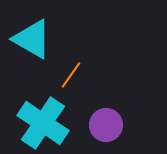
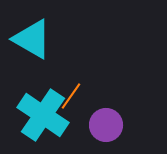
orange line: moved 21 px down
cyan cross: moved 8 px up
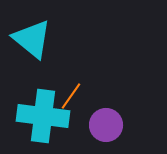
cyan triangle: rotated 9 degrees clockwise
cyan cross: moved 1 px down; rotated 27 degrees counterclockwise
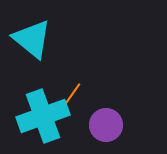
cyan cross: rotated 27 degrees counterclockwise
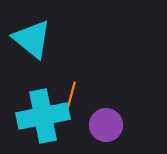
orange line: rotated 20 degrees counterclockwise
cyan cross: rotated 9 degrees clockwise
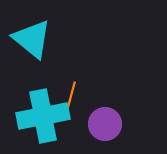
purple circle: moved 1 px left, 1 px up
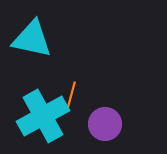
cyan triangle: rotated 27 degrees counterclockwise
cyan cross: rotated 18 degrees counterclockwise
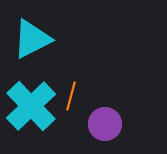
cyan triangle: rotated 39 degrees counterclockwise
cyan cross: moved 12 px left, 10 px up; rotated 15 degrees counterclockwise
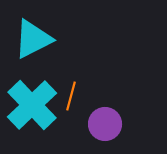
cyan triangle: moved 1 px right
cyan cross: moved 1 px right, 1 px up
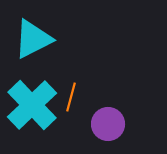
orange line: moved 1 px down
purple circle: moved 3 px right
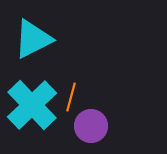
purple circle: moved 17 px left, 2 px down
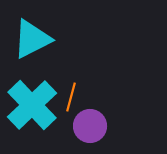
cyan triangle: moved 1 px left
purple circle: moved 1 px left
